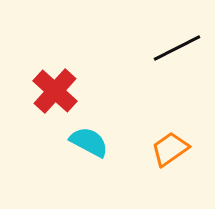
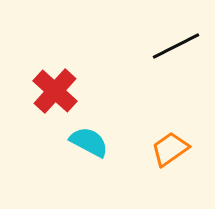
black line: moved 1 px left, 2 px up
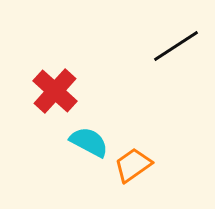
black line: rotated 6 degrees counterclockwise
orange trapezoid: moved 37 px left, 16 px down
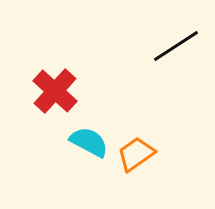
orange trapezoid: moved 3 px right, 11 px up
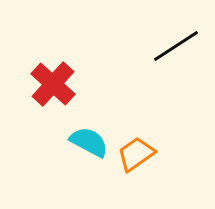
red cross: moved 2 px left, 7 px up
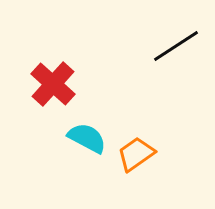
cyan semicircle: moved 2 px left, 4 px up
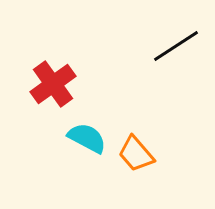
red cross: rotated 12 degrees clockwise
orange trapezoid: rotated 96 degrees counterclockwise
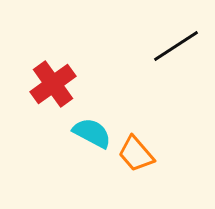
cyan semicircle: moved 5 px right, 5 px up
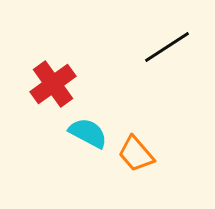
black line: moved 9 px left, 1 px down
cyan semicircle: moved 4 px left
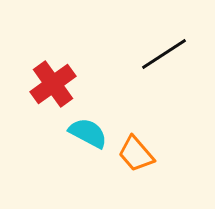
black line: moved 3 px left, 7 px down
